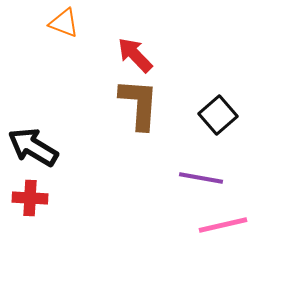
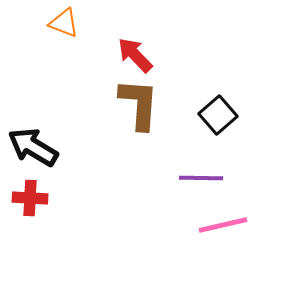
purple line: rotated 9 degrees counterclockwise
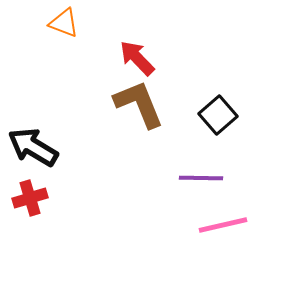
red arrow: moved 2 px right, 3 px down
brown L-shape: rotated 26 degrees counterclockwise
red cross: rotated 20 degrees counterclockwise
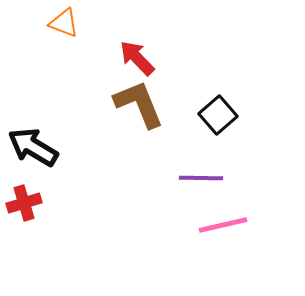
red cross: moved 6 px left, 5 px down
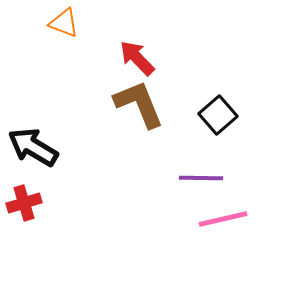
pink line: moved 6 px up
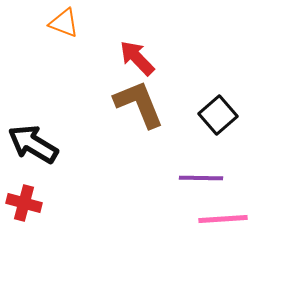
black arrow: moved 3 px up
red cross: rotated 32 degrees clockwise
pink line: rotated 9 degrees clockwise
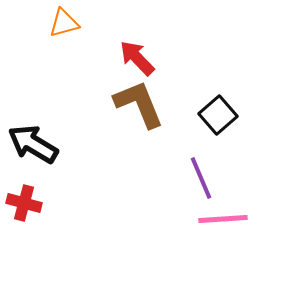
orange triangle: rotated 36 degrees counterclockwise
purple line: rotated 66 degrees clockwise
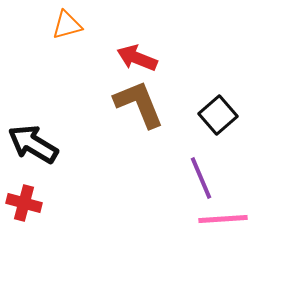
orange triangle: moved 3 px right, 2 px down
red arrow: rotated 24 degrees counterclockwise
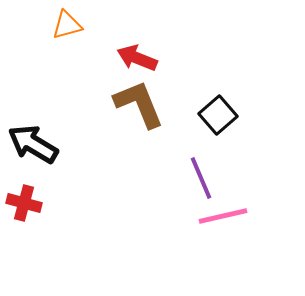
pink line: moved 3 px up; rotated 9 degrees counterclockwise
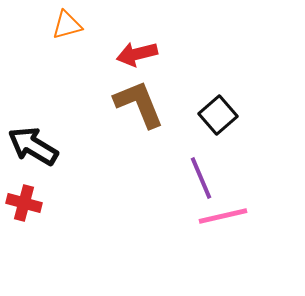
red arrow: moved 4 px up; rotated 36 degrees counterclockwise
black arrow: moved 2 px down
